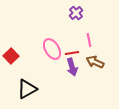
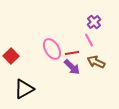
purple cross: moved 18 px right, 9 px down
pink line: rotated 16 degrees counterclockwise
brown arrow: moved 1 px right
purple arrow: rotated 30 degrees counterclockwise
black triangle: moved 3 px left
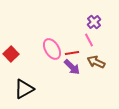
red square: moved 2 px up
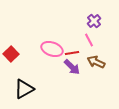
purple cross: moved 1 px up
pink ellipse: rotated 40 degrees counterclockwise
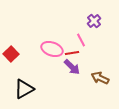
pink line: moved 8 px left
brown arrow: moved 4 px right, 16 px down
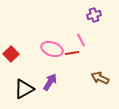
purple cross: moved 6 px up; rotated 24 degrees clockwise
purple arrow: moved 22 px left, 15 px down; rotated 102 degrees counterclockwise
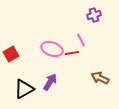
red square: rotated 14 degrees clockwise
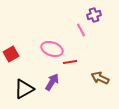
pink line: moved 10 px up
red line: moved 2 px left, 9 px down
purple arrow: moved 2 px right
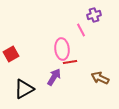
pink ellipse: moved 10 px right; rotated 65 degrees clockwise
purple arrow: moved 2 px right, 5 px up
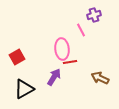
red square: moved 6 px right, 3 px down
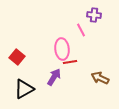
purple cross: rotated 24 degrees clockwise
red square: rotated 21 degrees counterclockwise
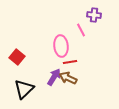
pink ellipse: moved 1 px left, 3 px up
brown arrow: moved 32 px left
black triangle: rotated 15 degrees counterclockwise
